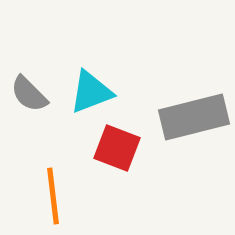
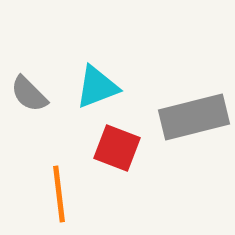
cyan triangle: moved 6 px right, 5 px up
orange line: moved 6 px right, 2 px up
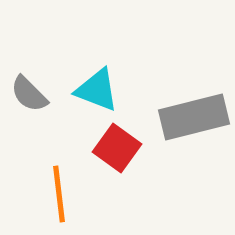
cyan triangle: moved 3 px down; rotated 42 degrees clockwise
red square: rotated 15 degrees clockwise
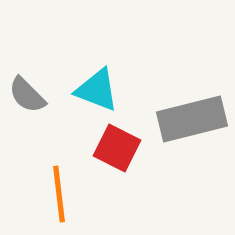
gray semicircle: moved 2 px left, 1 px down
gray rectangle: moved 2 px left, 2 px down
red square: rotated 9 degrees counterclockwise
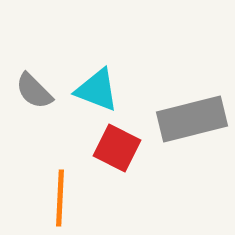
gray semicircle: moved 7 px right, 4 px up
orange line: moved 1 px right, 4 px down; rotated 10 degrees clockwise
